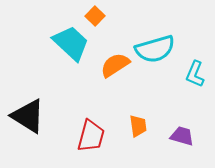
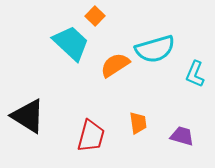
orange trapezoid: moved 3 px up
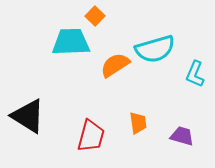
cyan trapezoid: moved 1 px up; rotated 45 degrees counterclockwise
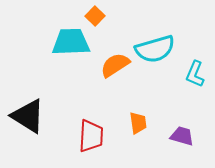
red trapezoid: rotated 12 degrees counterclockwise
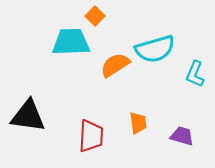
black triangle: rotated 24 degrees counterclockwise
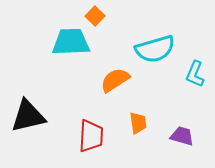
orange semicircle: moved 15 px down
black triangle: rotated 21 degrees counterclockwise
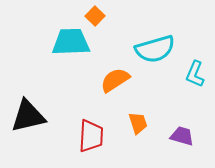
orange trapezoid: rotated 10 degrees counterclockwise
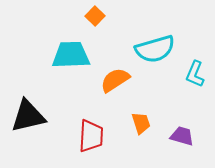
cyan trapezoid: moved 13 px down
orange trapezoid: moved 3 px right
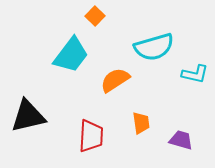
cyan semicircle: moved 1 px left, 2 px up
cyan trapezoid: rotated 129 degrees clockwise
cyan L-shape: rotated 100 degrees counterclockwise
orange trapezoid: rotated 10 degrees clockwise
purple trapezoid: moved 1 px left, 4 px down
